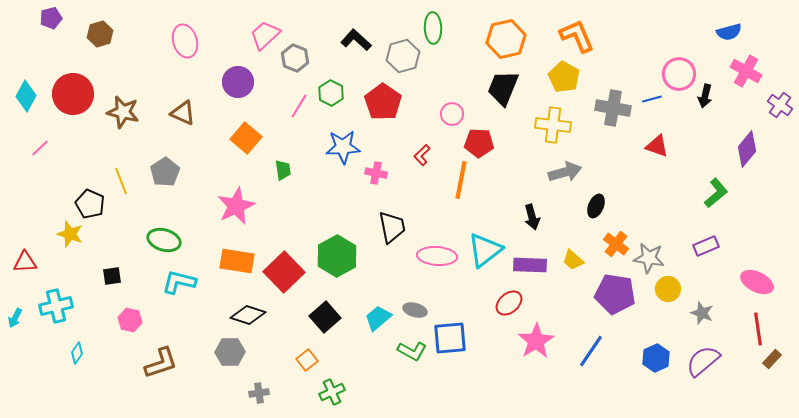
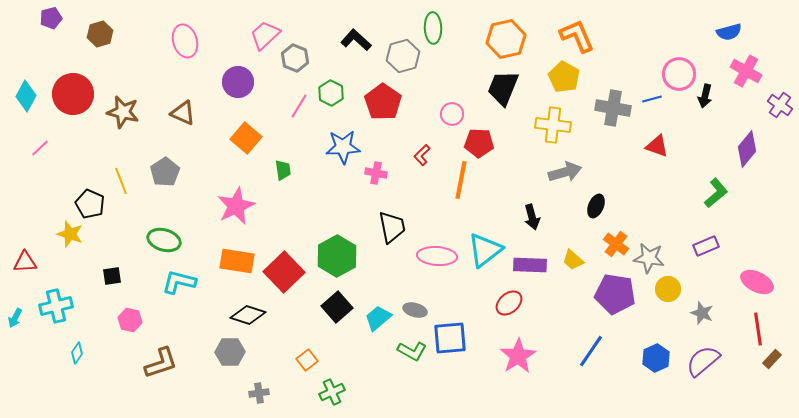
black square at (325, 317): moved 12 px right, 10 px up
pink star at (536, 341): moved 18 px left, 15 px down
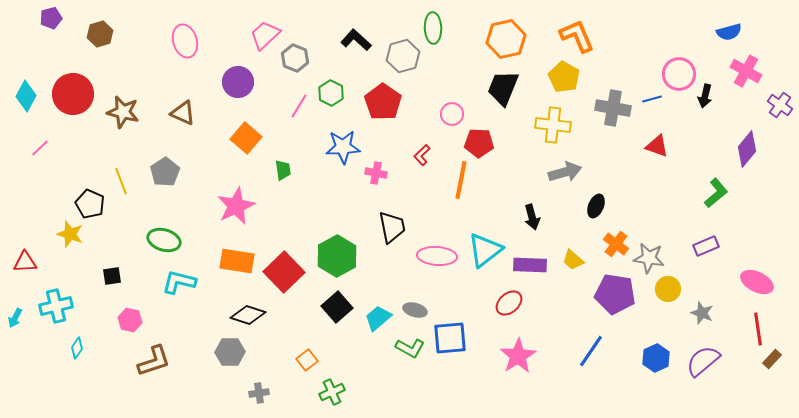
green L-shape at (412, 351): moved 2 px left, 3 px up
cyan diamond at (77, 353): moved 5 px up
brown L-shape at (161, 363): moved 7 px left, 2 px up
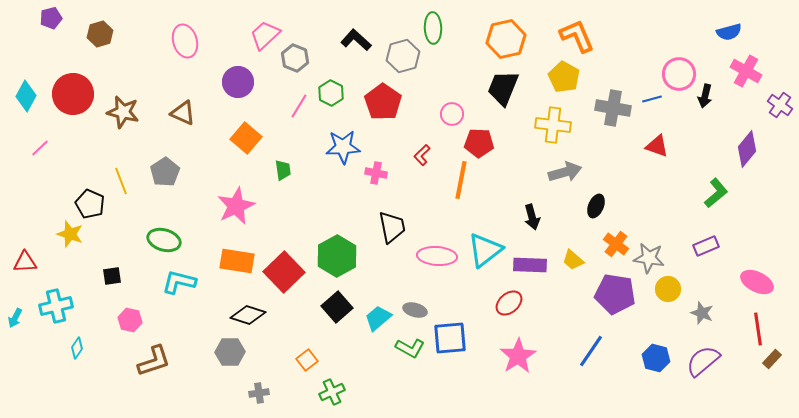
blue hexagon at (656, 358): rotated 20 degrees counterclockwise
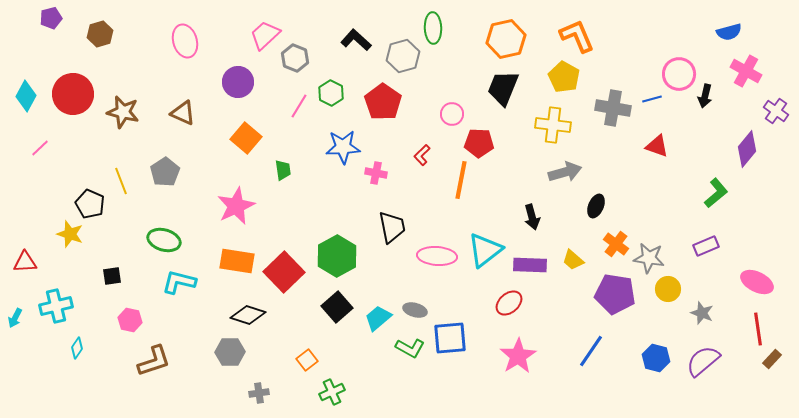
purple cross at (780, 105): moved 4 px left, 6 px down
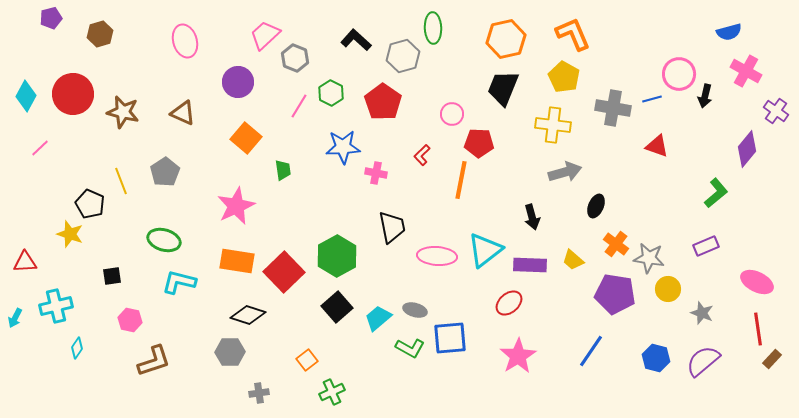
orange L-shape at (577, 36): moved 4 px left, 2 px up
